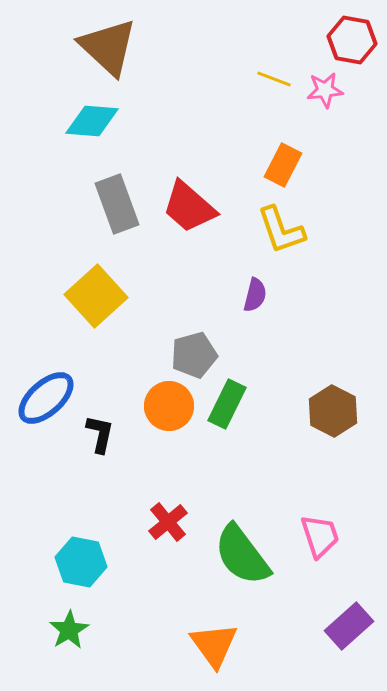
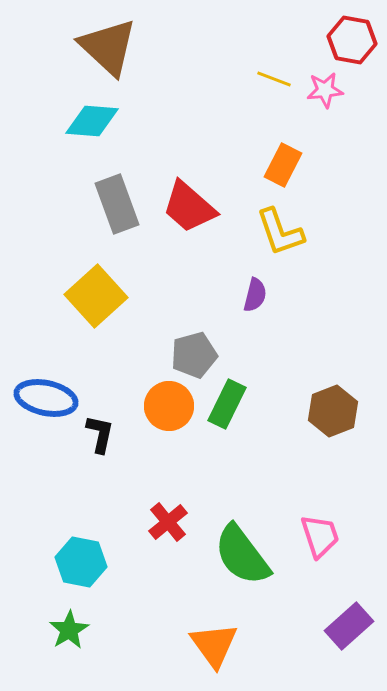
yellow L-shape: moved 1 px left, 2 px down
blue ellipse: rotated 54 degrees clockwise
brown hexagon: rotated 12 degrees clockwise
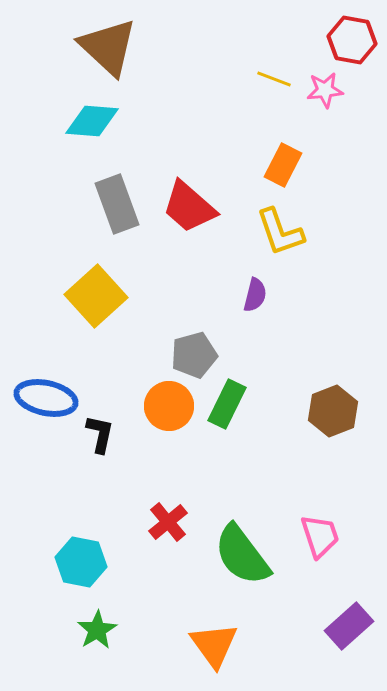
green star: moved 28 px right
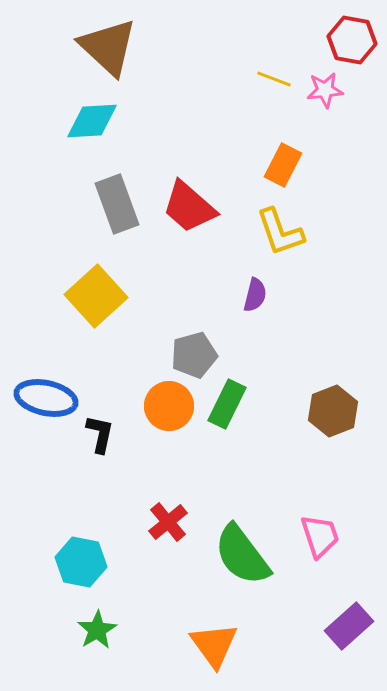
cyan diamond: rotated 8 degrees counterclockwise
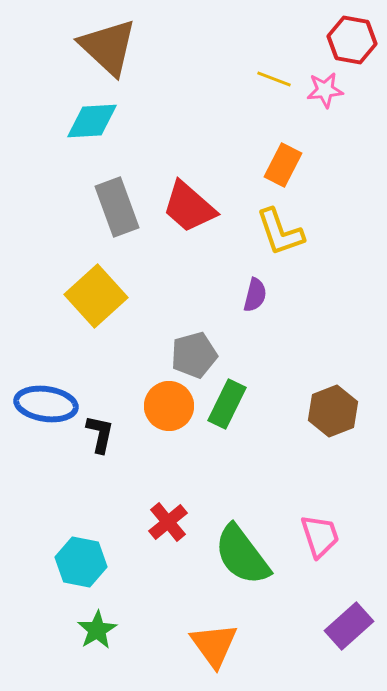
gray rectangle: moved 3 px down
blue ellipse: moved 6 px down; rotated 4 degrees counterclockwise
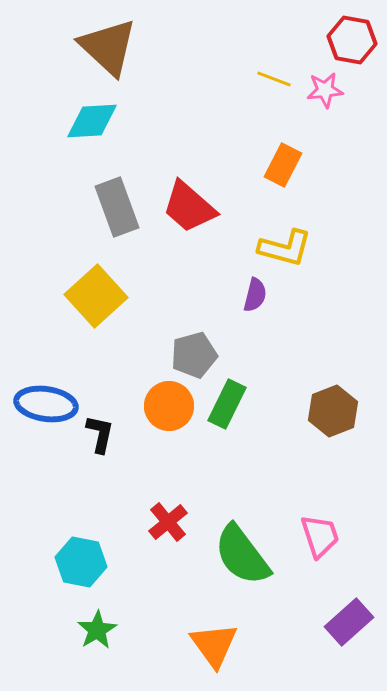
yellow L-shape: moved 5 px right, 16 px down; rotated 56 degrees counterclockwise
purple rectangle: moved 4 px up
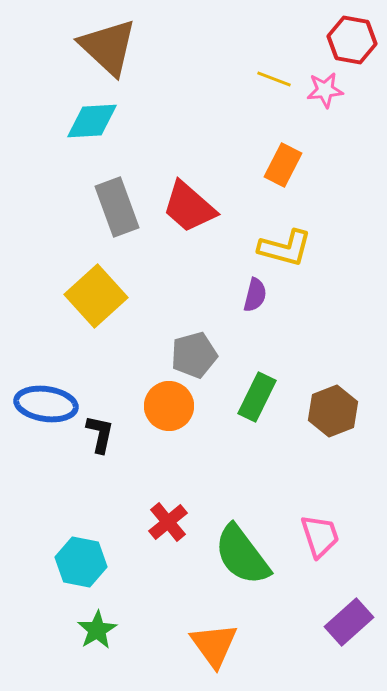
green rectangle: moved 30 px right, 7 px up
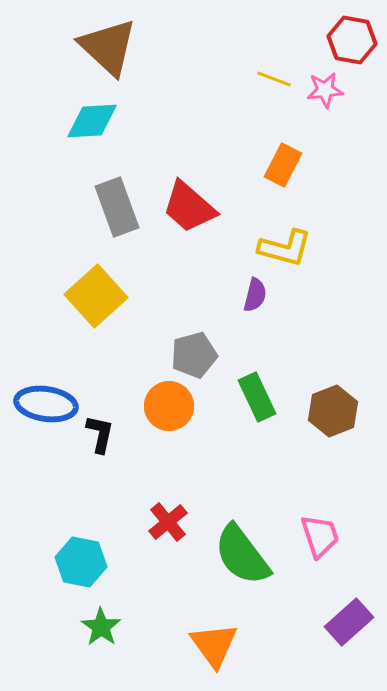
green rectangle: rotated 51 degrees counterclockwise
green star: moved 4 px right, 3 px up; rotated 6 degrees counterclockwise
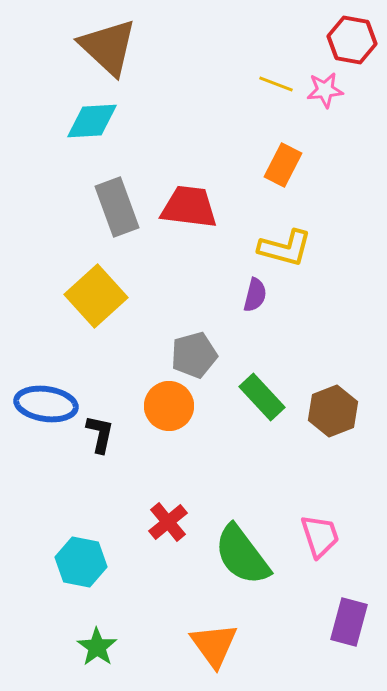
yellow line: moved 2 px right, 5 px down
red trapezoid: rotated 146 degrees clockwise
green rectangle: moved 5 px right; rotated 18 degrees counterclockwise
purple rectangle: rotated 33 degrees counterclockwise
green star: moved 4 px left, 20 px down
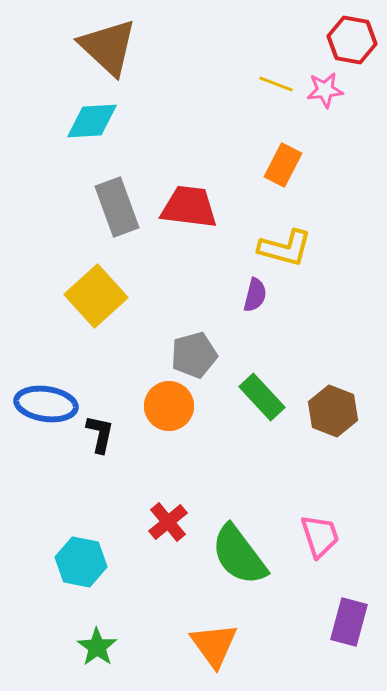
brown hexagon: rotated 18 degrees counterclockwise
green semicircle: moved 3 px left
